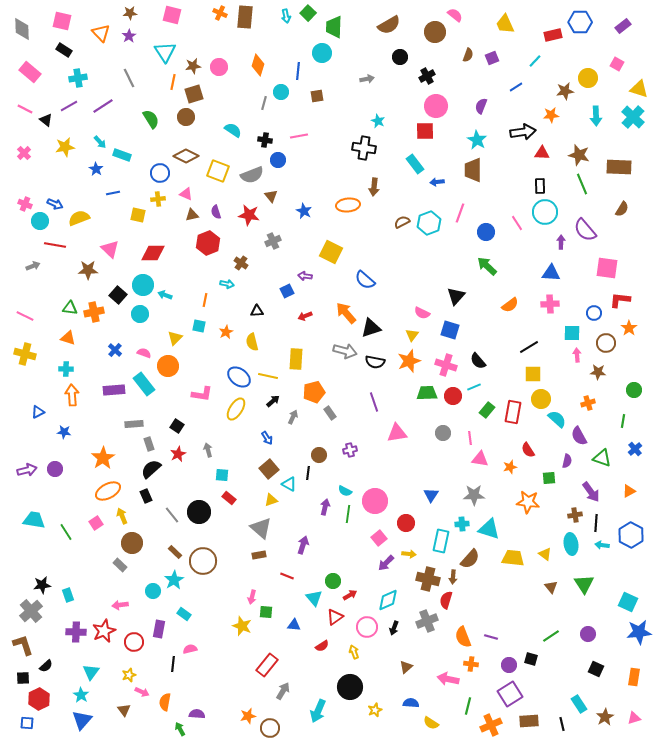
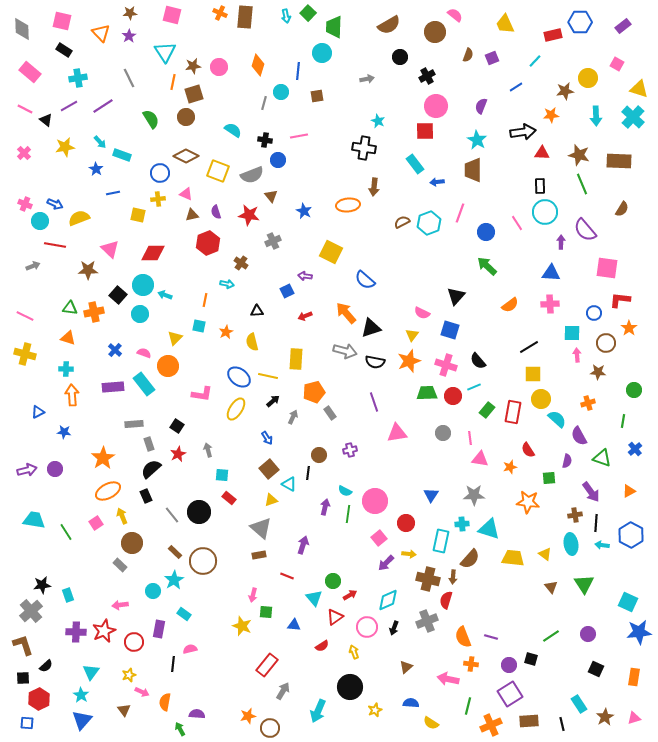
brown rectangle at (619, 167): moved 6 px up
purple rectangle at (114, 390): moved 1 px left, 3 px up
pink arrow at (252, 597): moved 1 px right, 2 px up
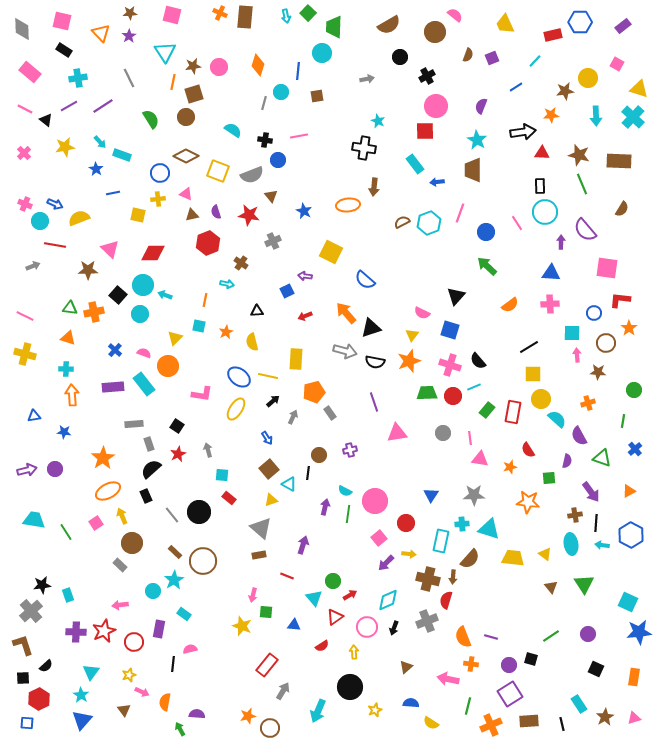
pink cross at (446, 365): moved 4 px right
blue triangle at (38, 412): moved 4 px left, 4 px down; rotated 16 degrees clockwise
yellow arrow at (354, 652): rotated 16 degrees clockwise
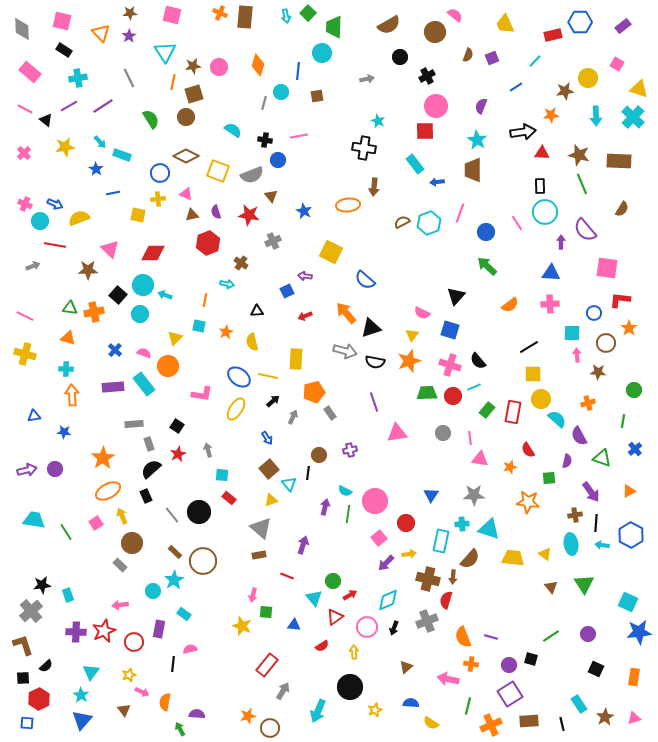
cyan triangle at (289, 484): rotated 21 degrees clockwise
yellow arrow at (409, 554): rotated 16 degrees counterclockwise
